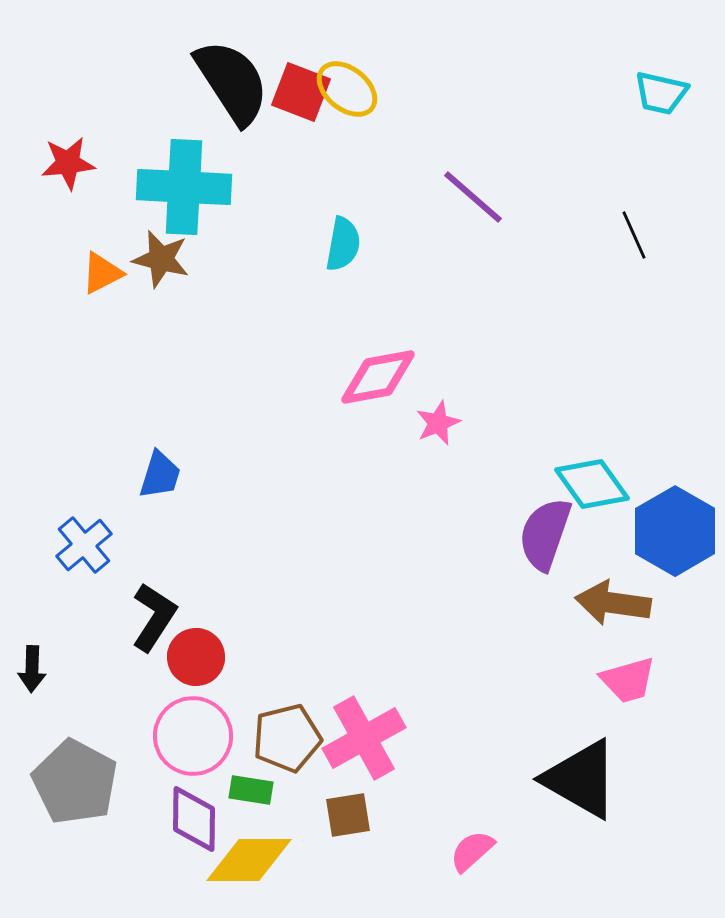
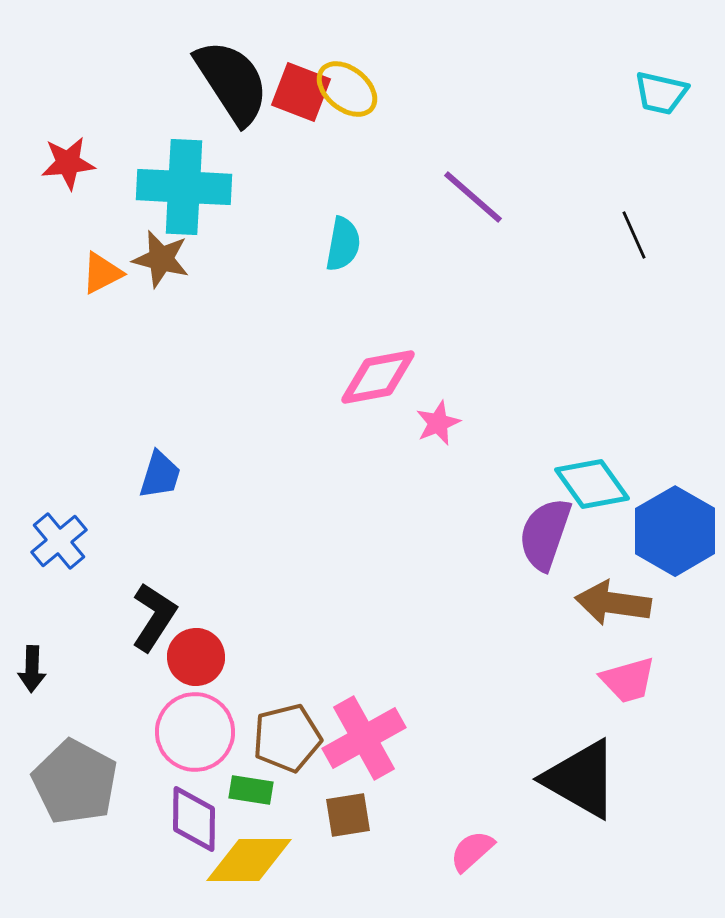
blue cross: moved 25 px left, 4 px up
pink circle: moved 2 px right, 4 px up
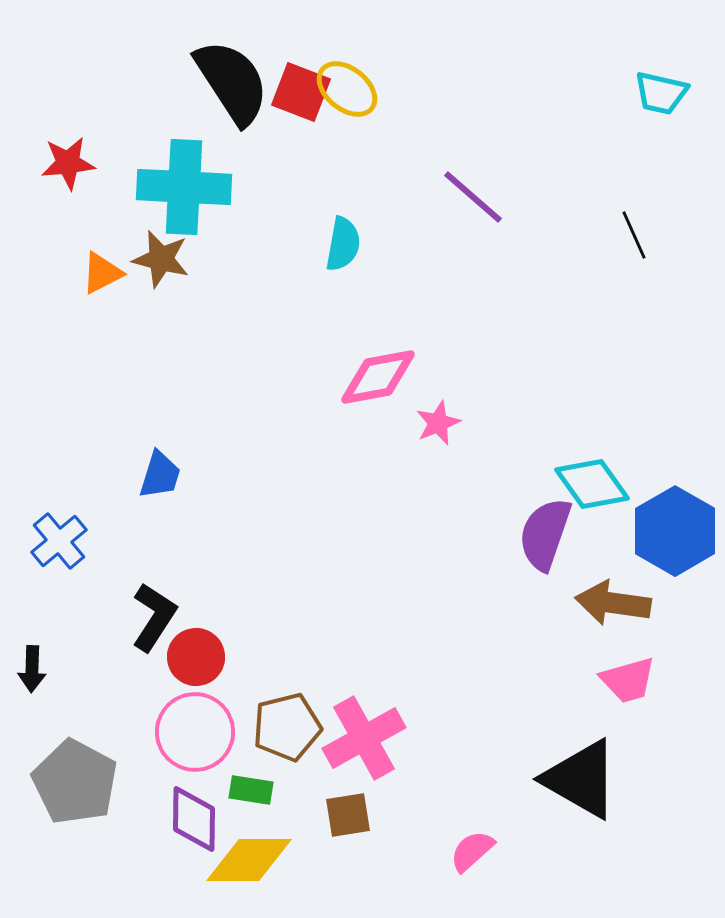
brown pentagon: moved 11 px up
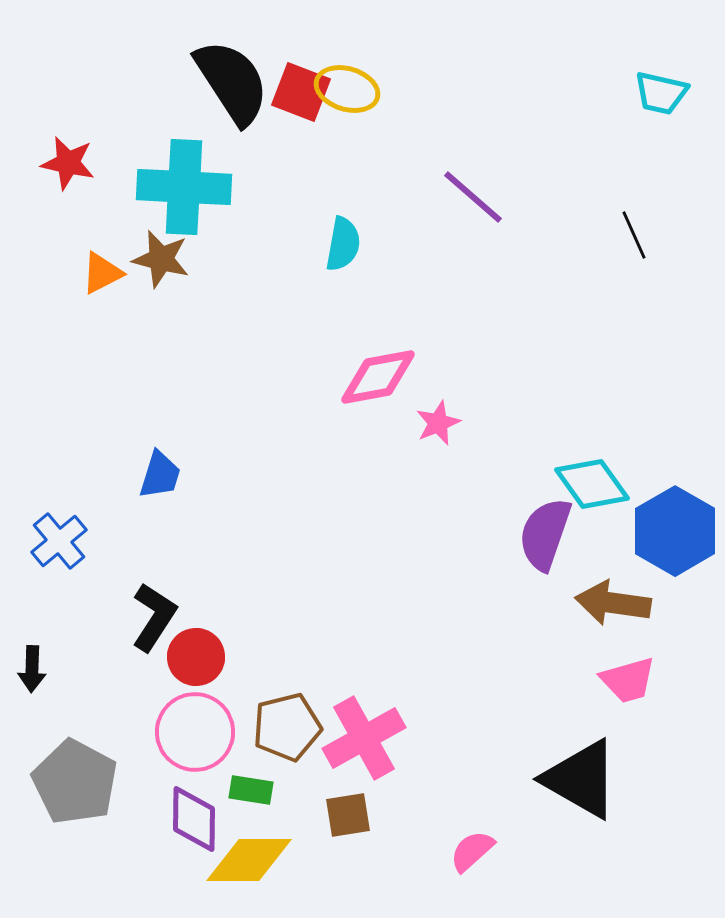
yellow ellipse: rotated 22 degrees counterclockwise
red star: rotated 18 degrees clockwise
